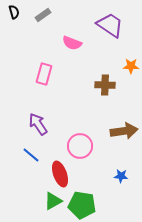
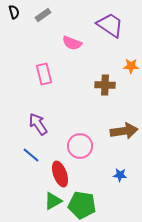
pink rectangle: rotated 30 degrees counterclockwise
blue star: moved 1 px left, 1 px up
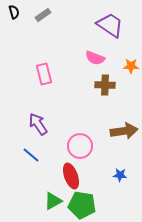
pink semicircle: moved 23 px right, 15 px down
red ellipse: moved 11 px right, 2 px down
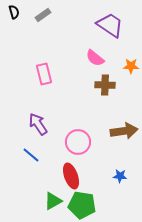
pink semicircle: rotated 18 degrees clockwise
pink circle: moved 2 px left, 4 px up
blue star: moved 1 px down
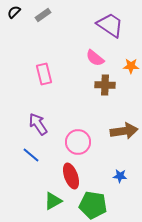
black semicircle: rotated 120 degrees counterclockwise
green pentagon: moved 11 px right
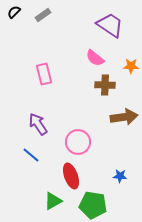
brown arrow: moved 14 px up
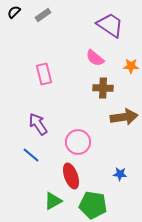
brown cross: moved 2 px left, 3 px down
blue star: moved 2 px up
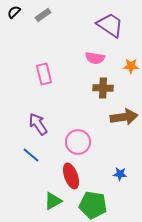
pink semicircle: rotated 30 degrees counterclockwise
